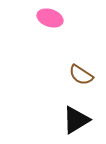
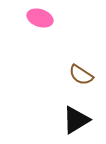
pink ellipse: moved 10 px left
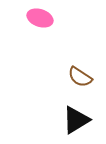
brown semicircle: moved 1 px left, 2 px down
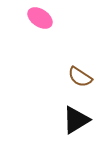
pink ellipse: rotated 15 degrees clockwise
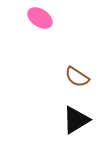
brown semicircle: moved 3 px left
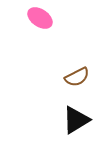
brown semicircle: rotated 60 degrees counterclockwise
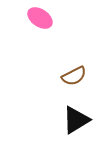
brown semicircle: moved 3 px left, 1 px up
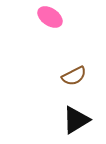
pink ellipse: moved 10 px right, 1 px up
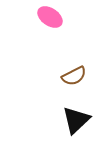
black triangle: rotated 12 degrees counterclockwise
